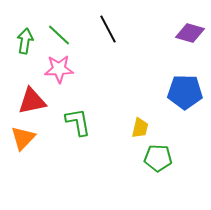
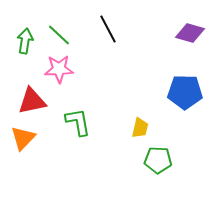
green pentagon: moved 2 px down
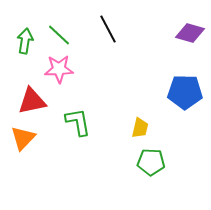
green pentagon: moved 7 px left, 2 px down
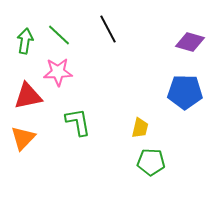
purple diamond: moved 9 px down
pink star: moved 1 px left, 3 px down
red triangle: moved 4 px left, 5 px up
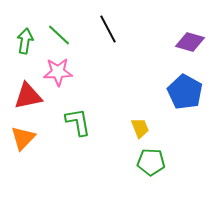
blue pentagon: rotated 28 degrees clockwise
yellow trapezoid: rotated 35 degrees counterclockwise
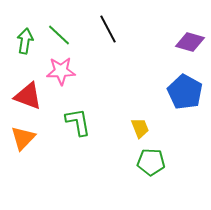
pink star: moved 3 px right, 1 px up
red triangle: rotated 32 degrees clockwise
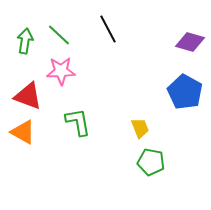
orange triangle: moved 6 px up; rotated 44 degrees counterclockwise
green pentagon: rotated 8 degrees clockwise
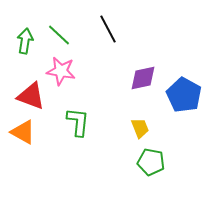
purple diamond: moved 47 px left, 36 px down; rotated 28 degrees counterclockwise
pink star: rotated 12 degrees clockwise
blue pentagon: moved 1 px left, 3 px down
red triangle: moved 3 px right
green L-shape: rotated 16 degrees clockwise
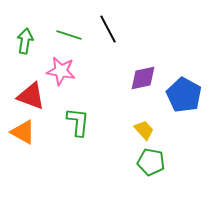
green line: moved 10 px right; rotated 25 degrees counterclockwise
yellow trapezoid: moved 4 px right, 2 px down; rotated 20 degrees counterclockwise
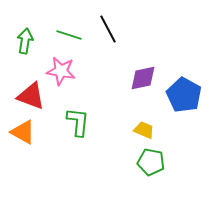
yellow trapezoid: rotated 25 degrees counterclockwise
